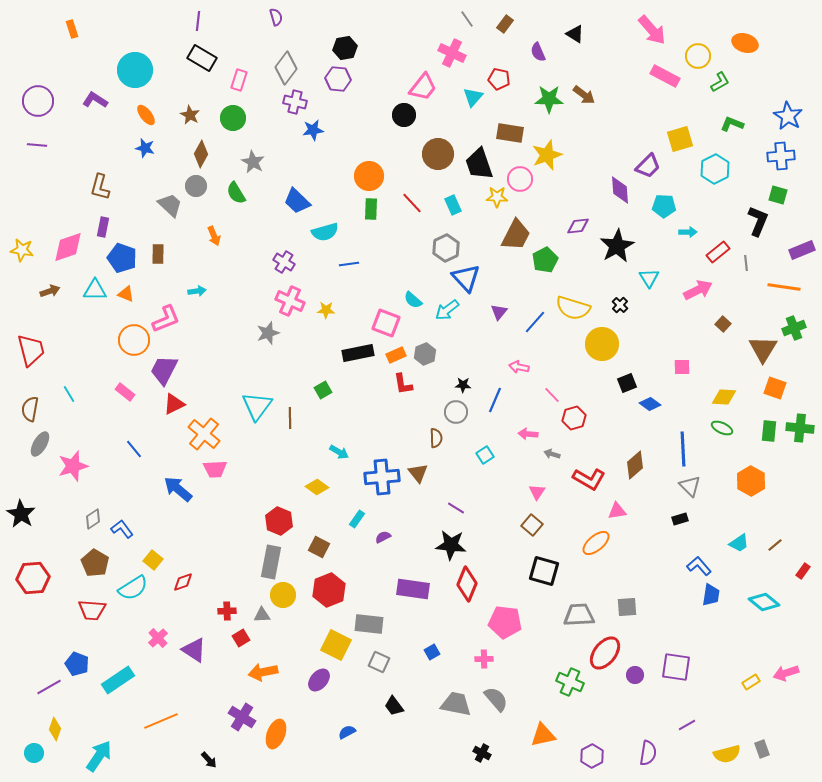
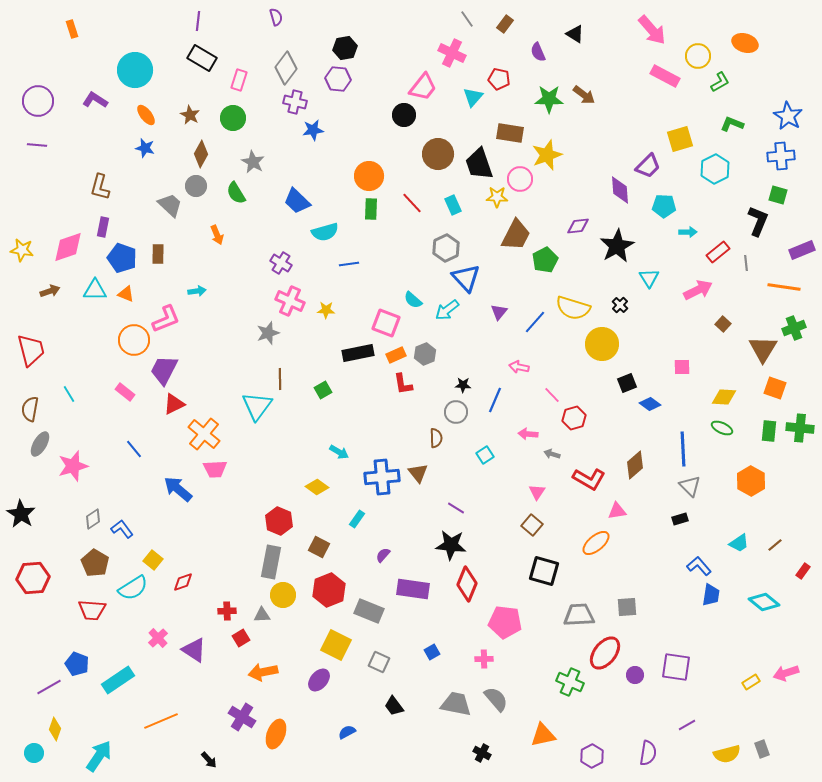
orange arrow at (214, 236): moved 3 px right, 1 px up
purple cross at (284, 262): moved 3 px left, 1 px down
brown line at (290, 418): moved 10 px left, 39 px up
purple semicircle at (383, 537): moved 18 px down; rotated 21 degrees counterclockwise
gray rectangle at (369, 624): moved 13 px up; rotated 16 degrees clockwise
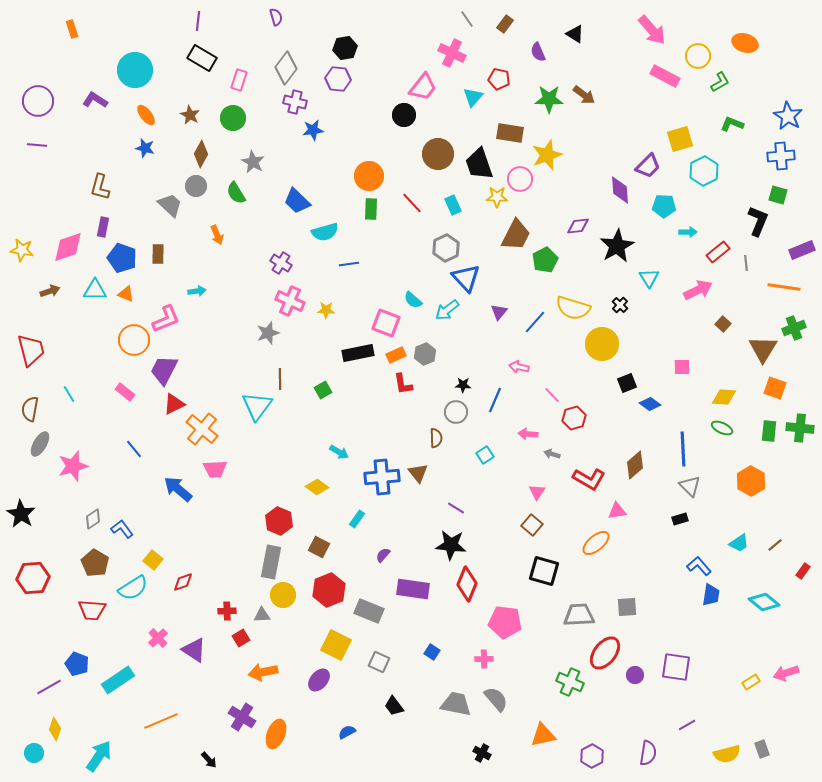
cyan hexagon at (715, 169): moved 11 px left, 2 px down
orange cross at (204, 434): moved 2 px left, 5 px up
blue square at (432, 652): rotated 28 degrees counterclockwise
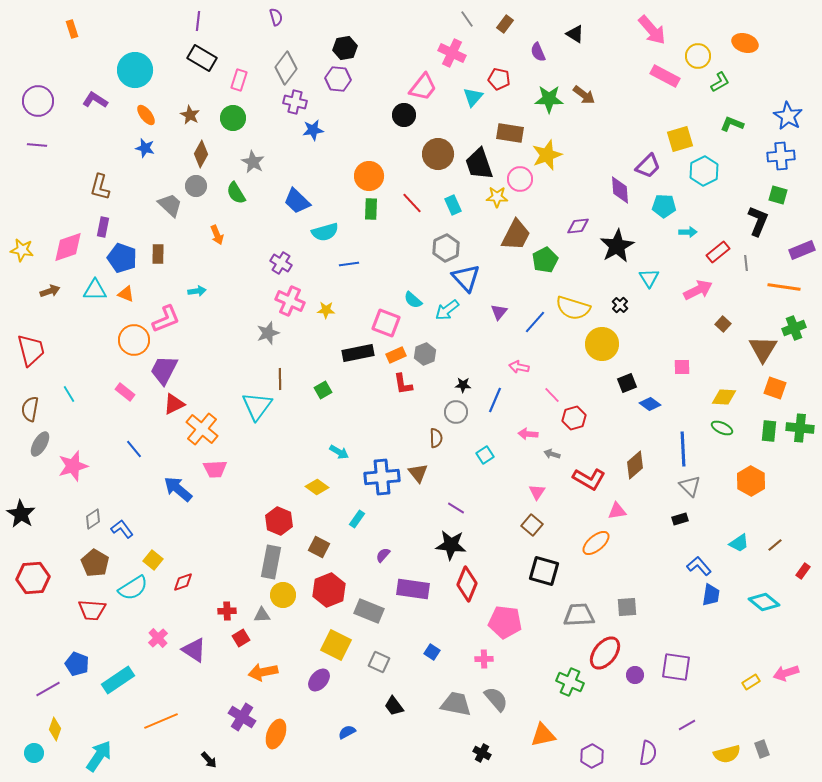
purple line at (49, 687): moved 1 px left, 2 px down
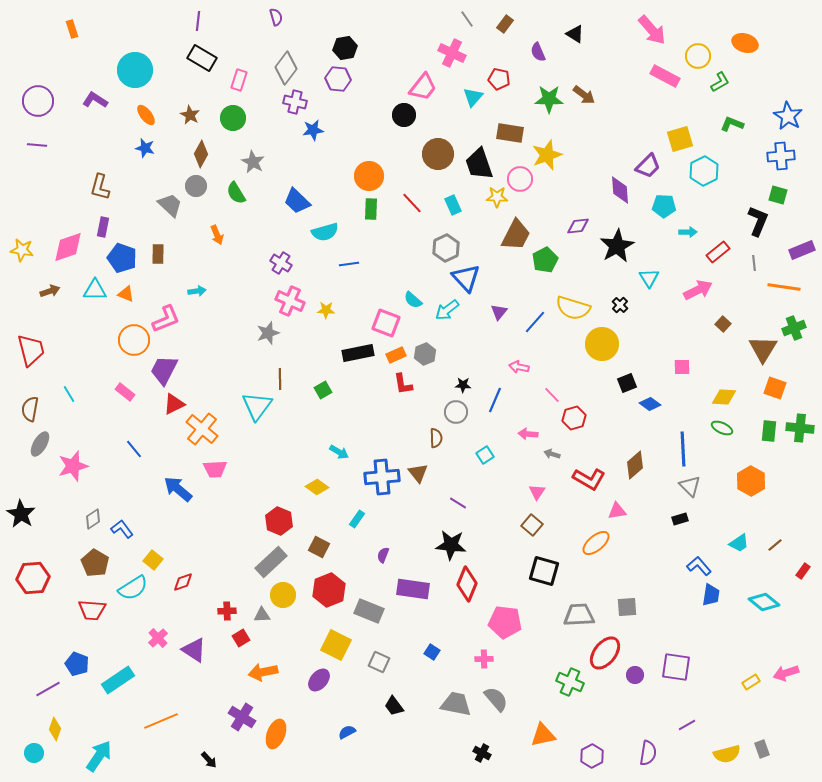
gray line at (746, 263): moved 8 px right
purple line at (456, 508): moved 2 px right, 5 px up
purple semicircle at (383, 555): rotated 21 degrees counterclockwise
gray rectangle at (271, 562): rotated 36 degrees clockwise
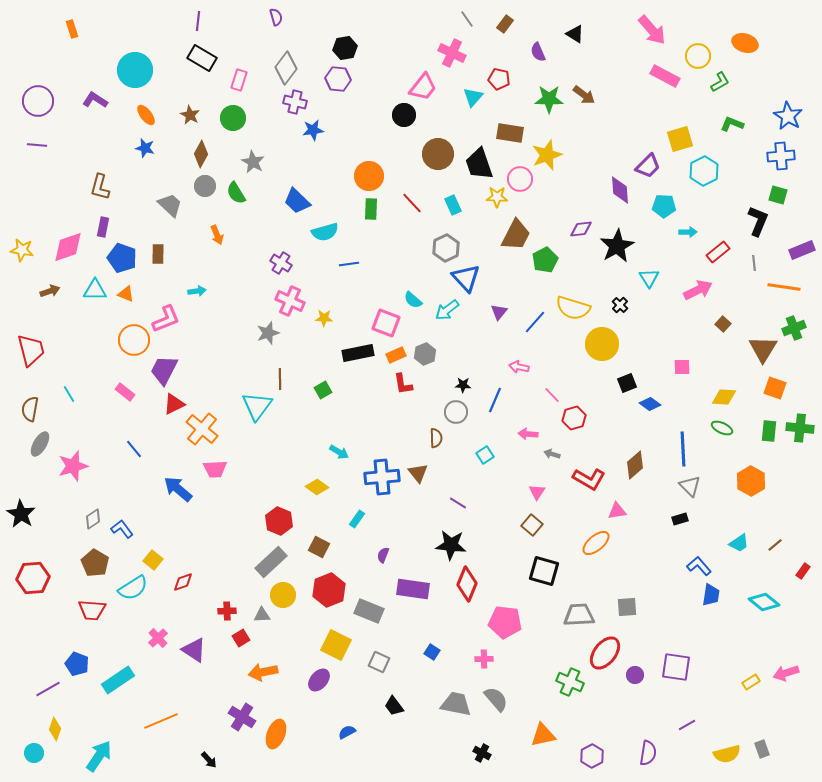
gray circle at (196, 186): moved 9 px right
purple diamond at (578, 226): moved 3 px right, 3 px down
yellow star at (326, 310): moved 2 px left, 8 px down
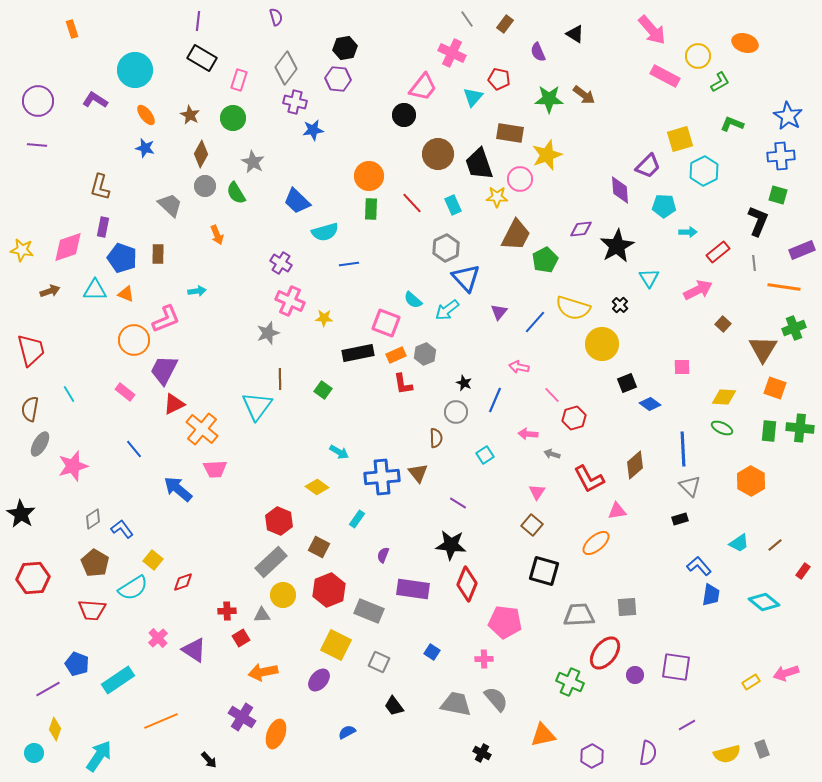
black star at (463, 385): moved 1 px right, 2 px up; rotated 21 degrees clockwise
green square at (323, 390): rotated 24 degrees counterclockwise
red L-shape at (589, 479): rotated 32 degrees clockwise
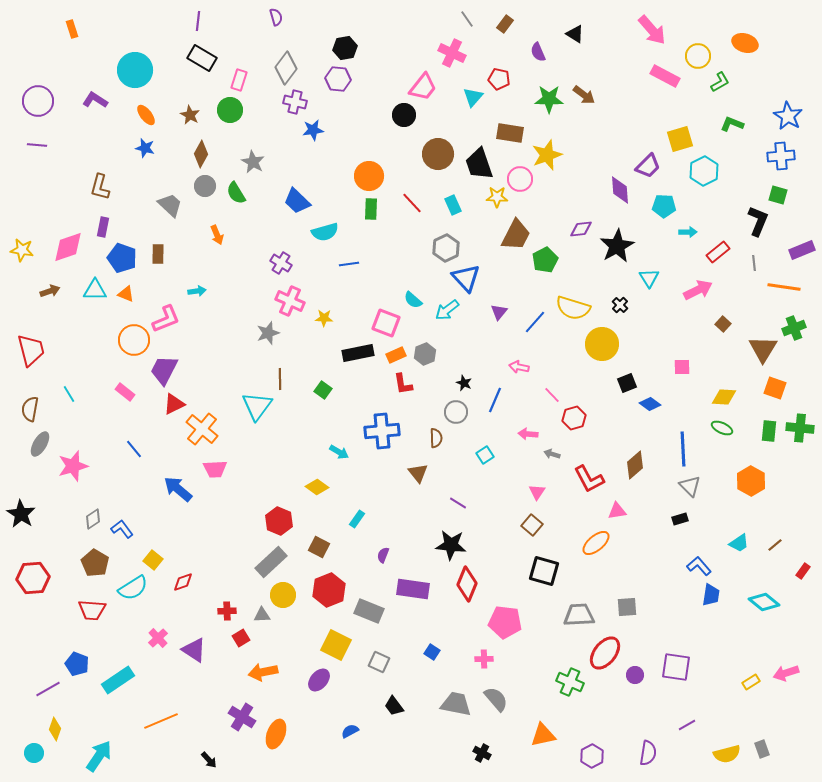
green circle at (233, 118): moved 3 px left, 8 px up
blue cross at (382, 477): moved 46 px up
blue semicircle at (347, 732): moved 3 px right, 1 px up
